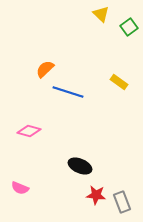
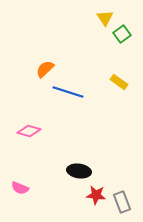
yellow triangle: moved 4 px right, 4 px down; rotated 12 degrees clockwise
green square: moved 7 px left, 7 px down
black ellipse: moved 1 px left, 5 px down; rotated 15 degrees counterclockwise
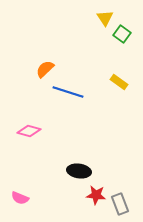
green square: rotated 18 degrees counterclockwise
pink semicircle: moved 10 px down
gray rectangle: moved 2 px left, 2 px down
